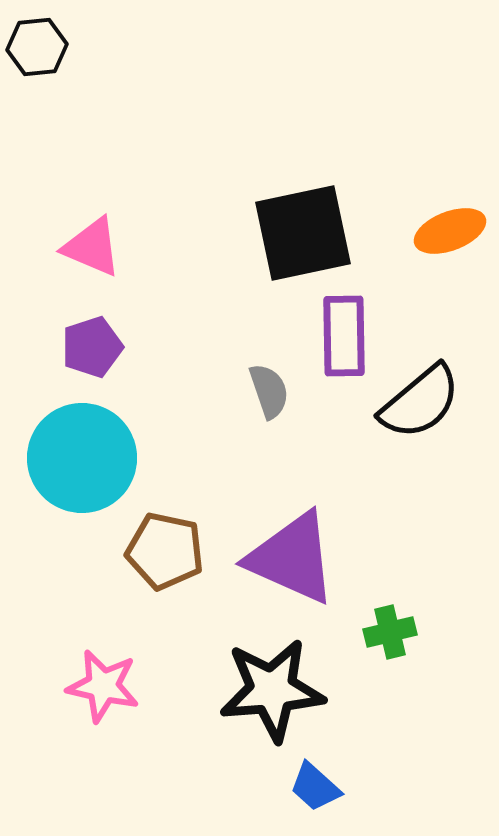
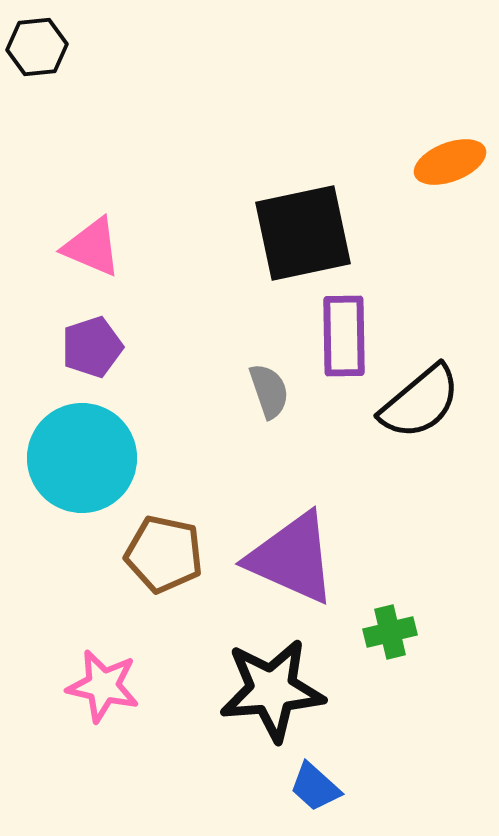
orange ellipse: moved 69 px up
brown pentagon: moved 1 px left, 3 px down
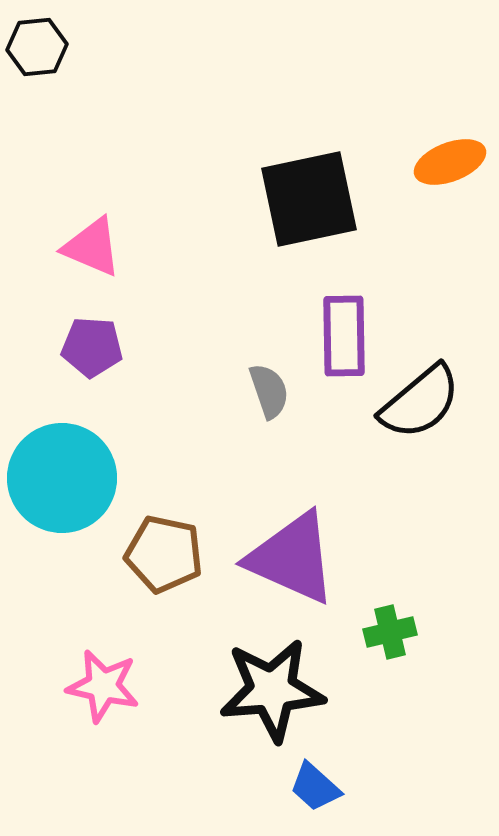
black square: moved 6 px right, 34 px up
purple pentagon: rotated 22 degrees clockwise
cyan circle: moved 20 px left, 20 px down
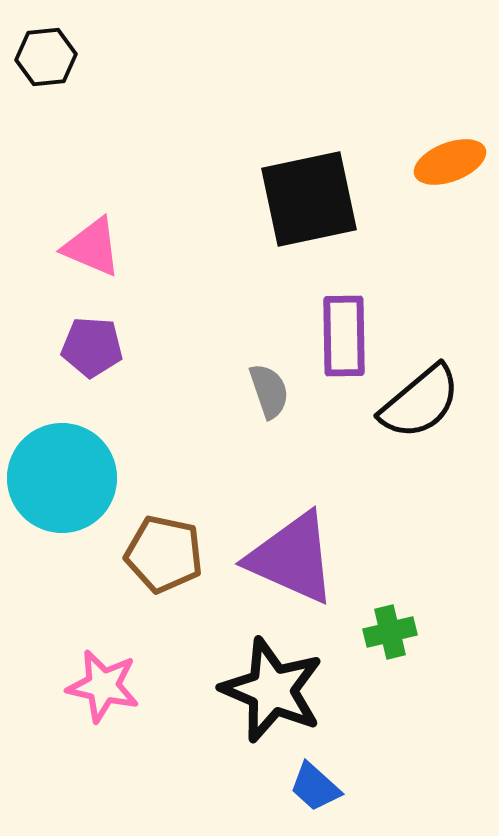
black hexagon: moved 9 px right, 10 px down
black star: rotated 28 degrees clockwise
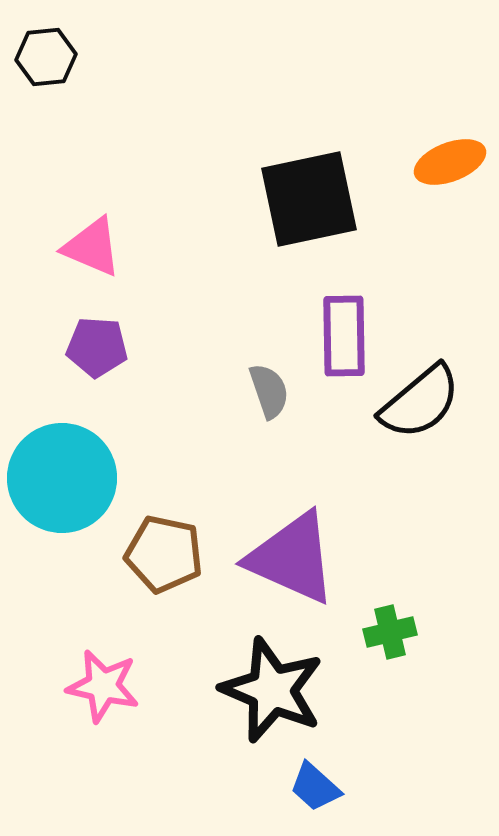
purple pentagon: moved 5 px right
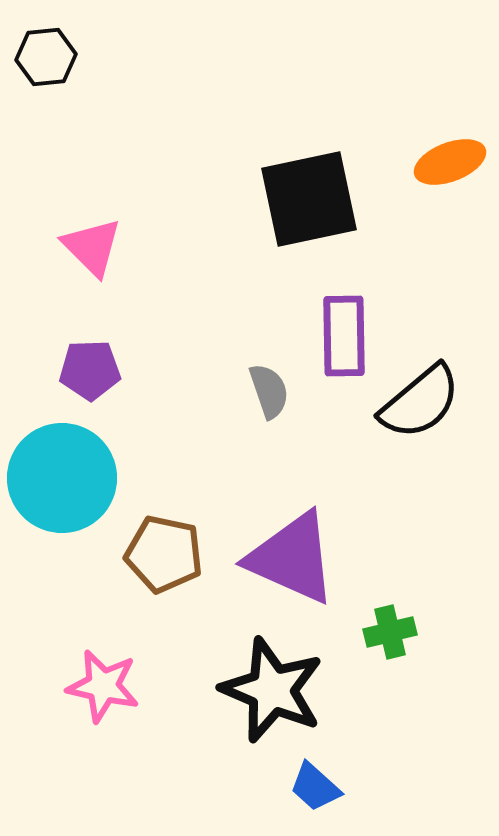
pink triangle: rotated 22 degrees clockwise
purple pentagon: moved 7 px left, 23 px down; rotated 6 degrees counterclockwise
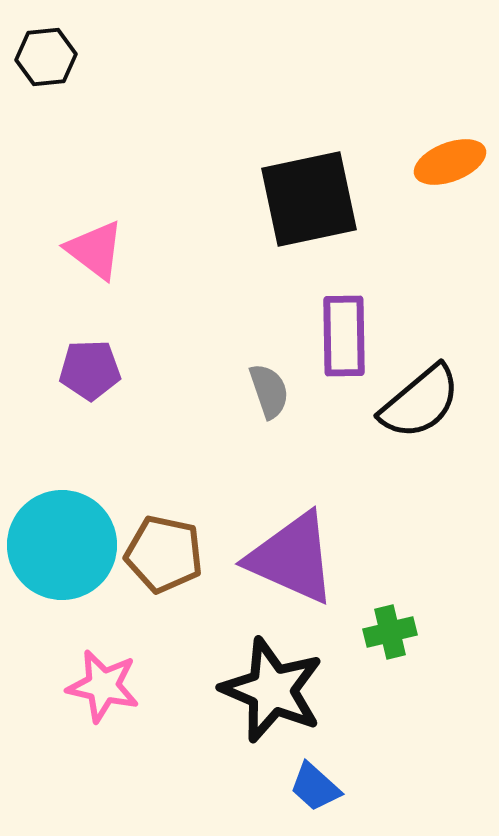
pink triangle: moved 3 px right, 3 px down; rotated 8 degrees counterclockwise
cyan circle: moved 67 px down
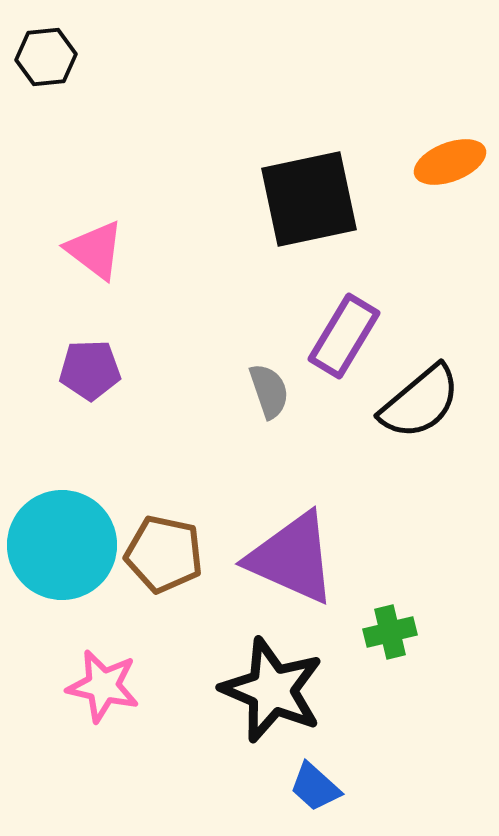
purple rectangle: rotated 32 degrees clockwise
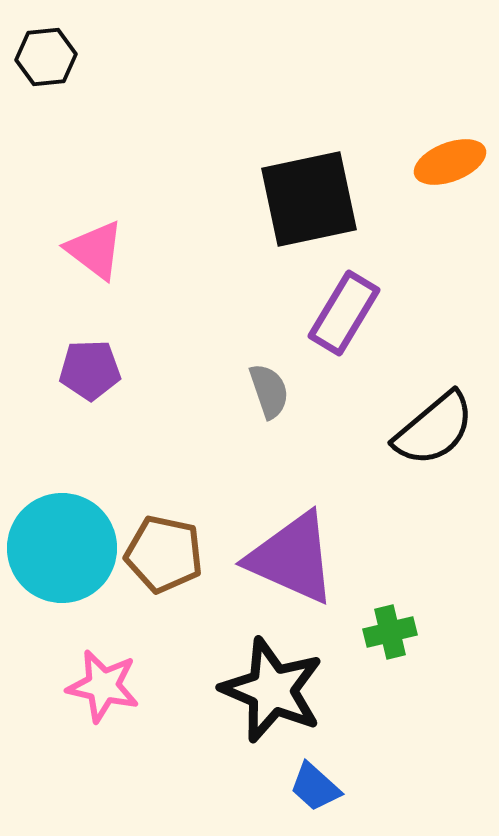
purple rectangle: moved 23 px up
black semicircle: moved 14 px right, 27 px down
cyan circle: moved 3 px down
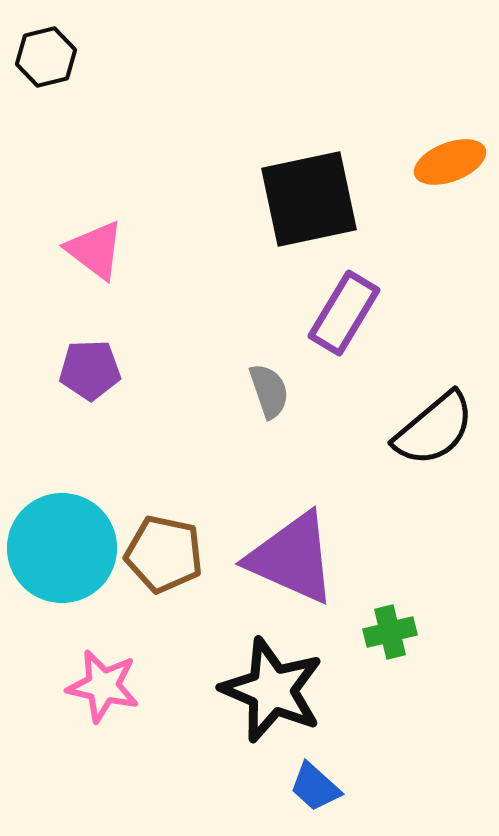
black hexagon: rotated 8 degrees counterclockwise
